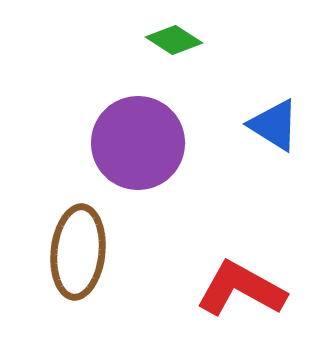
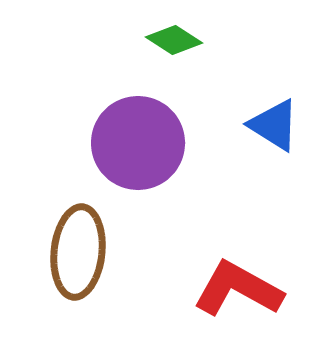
red L-shape: moved 3 px left
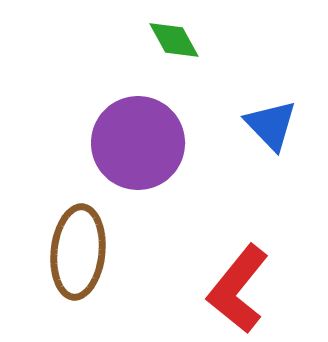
green diamond: rotated 28 degrees clockwise
blue triangle: moved 3 px left; rotated 14 degrees clockwise
red L-shape: rotated 80 degrees counterclockwise
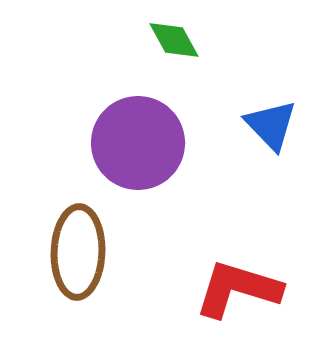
brown ellipse: rotated 4 degrees counterclockwise
red L-shape: rotated 68 degrees clockwise
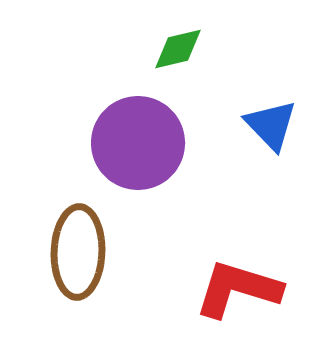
green diamond: moved 4 px right, 9 px down; rotated 74 degrees counterclockwise
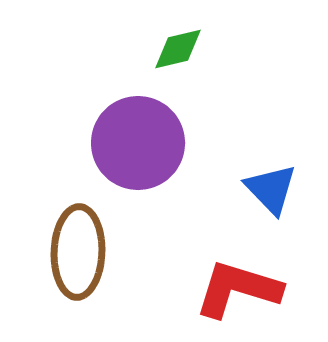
blue triangle: moved 64 px down
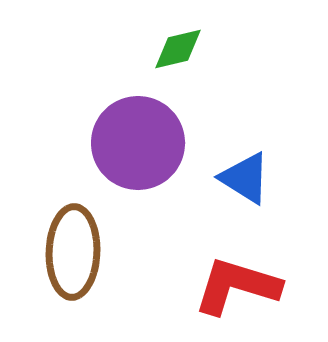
blue triangle: moved 26 px left, 11 px up; rotated 14 degrees counterclockwise
brown ellipse: moved 5 px left
red L-shape: moved 1 px left, 3 px up
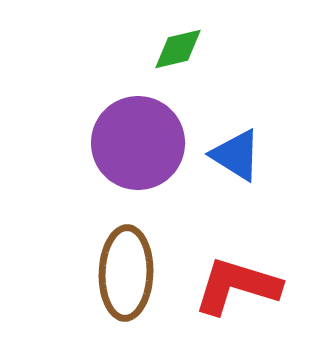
blue triangle: moved 9 px left, 23 px up
brown ellipse: moved 53 px right, 21 px down
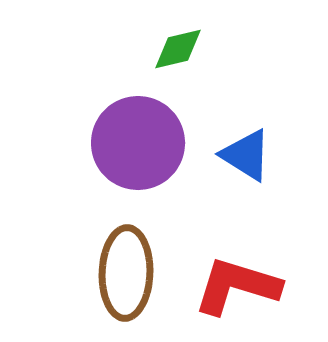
blue triangle: moved 10 px right
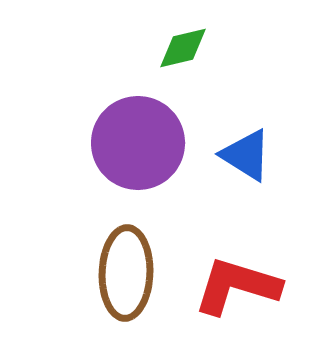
green diamond: moved 5 px right, 1 px up
